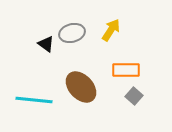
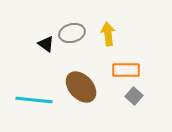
yellow arrow: moved 3 px left, 4 px down; rotated 40 degrees counterclockwise
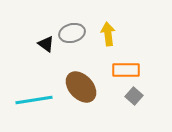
cyan line: rotated 15 degrees counterclockwise
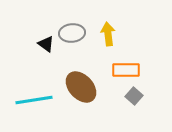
gray ellipse: rotated 10 degrees clockwise
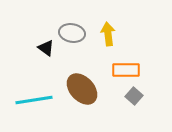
gray ellipse: rotated 15 degrees clockwise
black triangle: moved 4 px down
brown ellipse: moved 1 px right, 2 px down
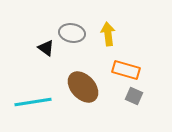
orange rectangle: rotated 16 degrees clockwise
brown ellipse: moved 1 px right, 2 px up
gray square: rotated 18 degrees counterclockwise
cyan line: moved 1 px left, 2 px down
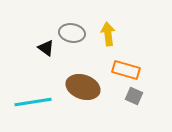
brown ellipse: rotated 28 degrees counterclockwise
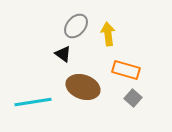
gray ellipse: moved 4 px right, 7 px up; rotated 60 degrees counterclockwise
black triangle: moved 17 px right, 6 px down
gray square: moved 1 px left, 2 px down; rotated 18 degrees clockwise
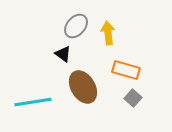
yellow arrow: moved 1 px up
brown ellipse: rotated 40 degrees clockwise
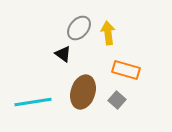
gray ellipse: moved 3 px right, 2 px down
brown ellipse: moved 5 px down; rotated 48 degrees clockwise
gray square: moved 16 px left, 2 px down
